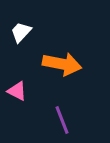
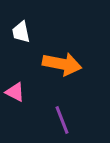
white trapezoid: rotated 55 degrees counterclockwise
pink triangle: moved 2 px left, 1 px down
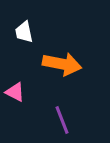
white trapezoid: moved 3 px right
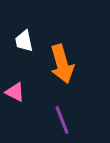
white trapezoid: moved 9 px down
orange arrow: rotated 63 degrees clockwise
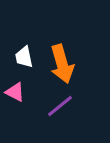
white trapezoid: moved 16 px down
purple line: moved 2 px left, 14 px up; rotated 72 degrees clockwise
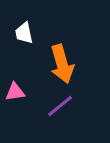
white trapezoid: moved 24 px up
pink triangle: rotated 35 degrees counterclockwise
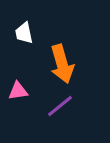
pink triangle: moved 3 px right, 1 px up
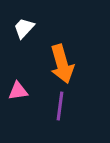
white trapezoid: moved 5 px up; rotated 55 degrees clockwise
purple line: rotated 44 degrees counterclockwise
